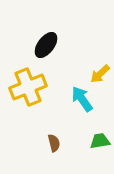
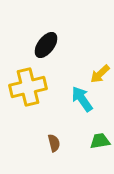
yellow cross: rotated 9 degrees clockwise
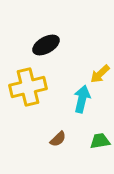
black ellipse: rotated 24 degrees clockwise
cyan arrow: rotated 48 degrees clockwise
brown semicircle: moved 4 px right, 4 px up; rotated 60 degrees clockwise
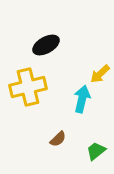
green trapezoid: moved 4 px left, 10 px down; rotated 30 degrees counterclockwise
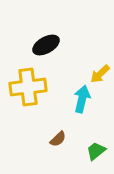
yellow cross: rotated 6 degrees clockwise
